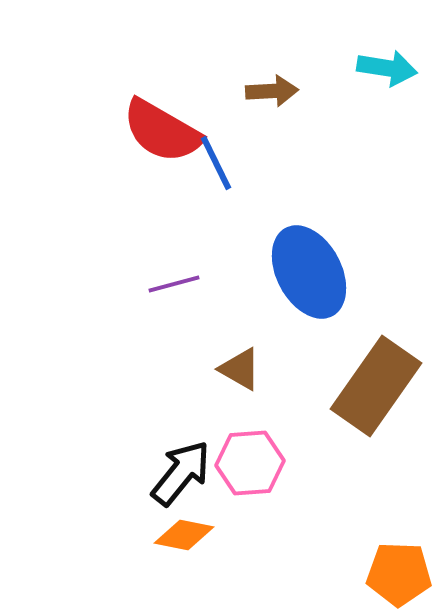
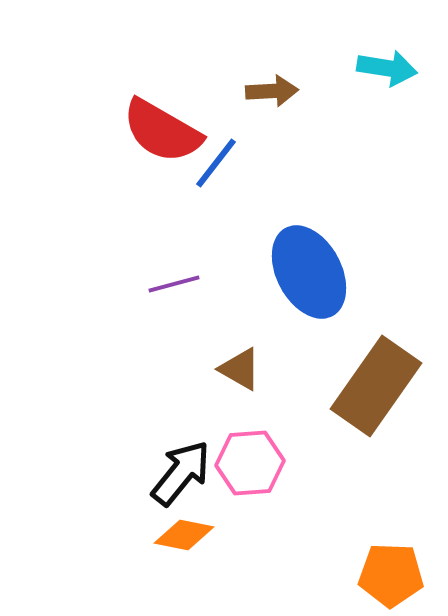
blue line: rotated 64 degrees clockwise
orange pentagon: moved 8 px left, 1 px down
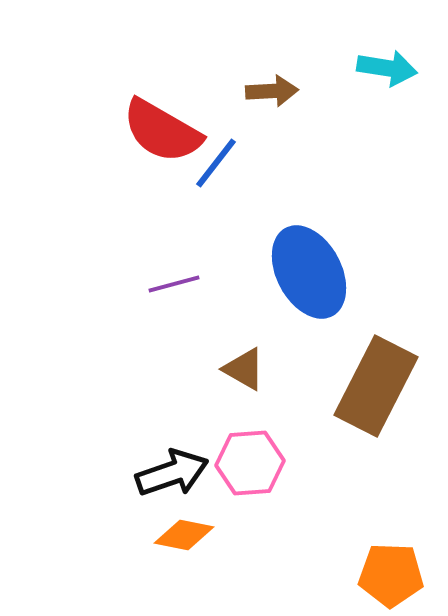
brown triangle: moved 4 px right
brown rectangle: rotated 8 degrees counterclockwise
black arrow: moved 9 px left; rotated 32 degrees clockwise
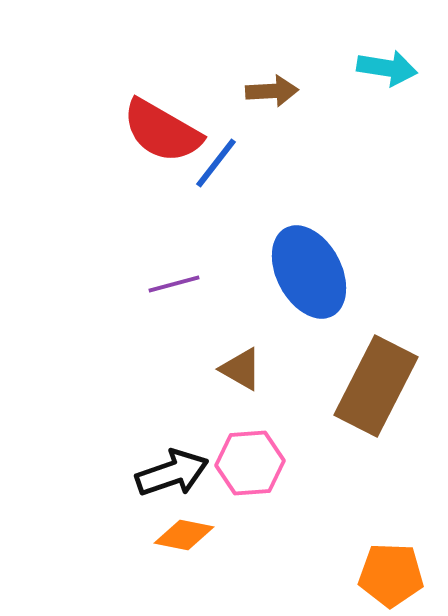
brown triangle: moved 3 px left
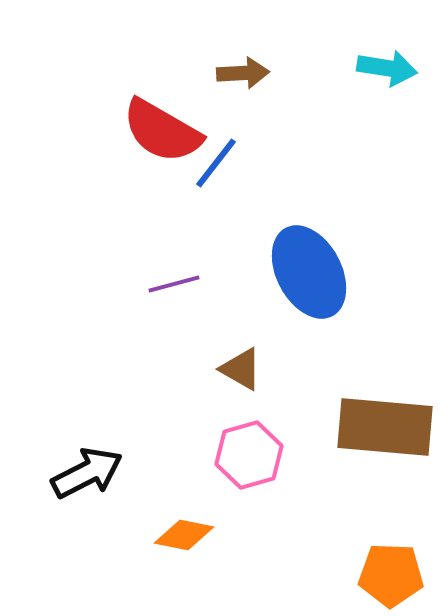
brown arrow: moved 29 px left, 18 px up
brown rectangle: moved 9 px right, 41 px down; rotated 68 degrees clockwise
pink hexagon: moved 1 px left, 8 px up; rotated 12 degrees counterclockwise
black arrow: moved 85 px left; rotated 8 degrees counterclockwise
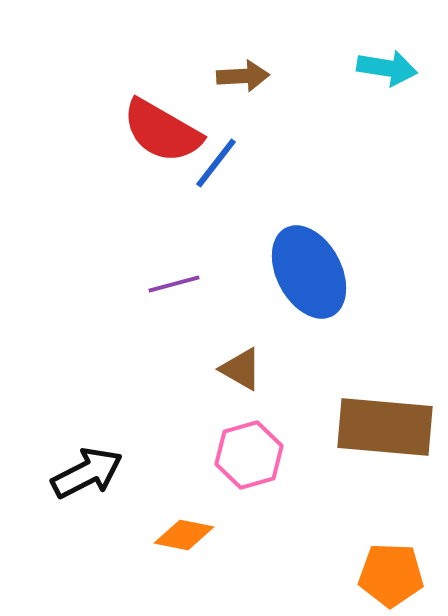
brown arrow: moved 3 px down
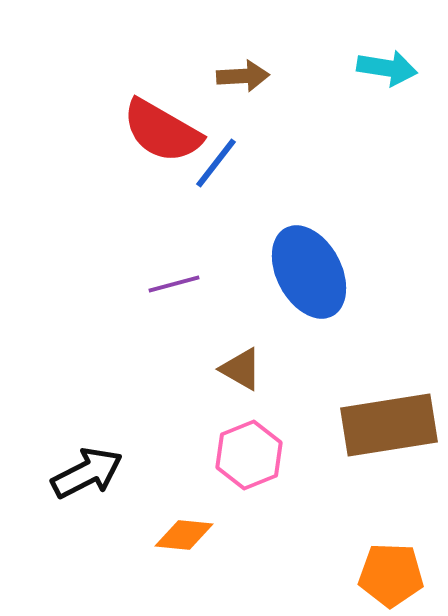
brown rectangle: moved 4 px right, 2 px up; rotated 14 degrees counterclockwise
pink hexagon: rotated 6 degrees counterclockwise
orange diamond: rotated 6 degrees counterclockwise
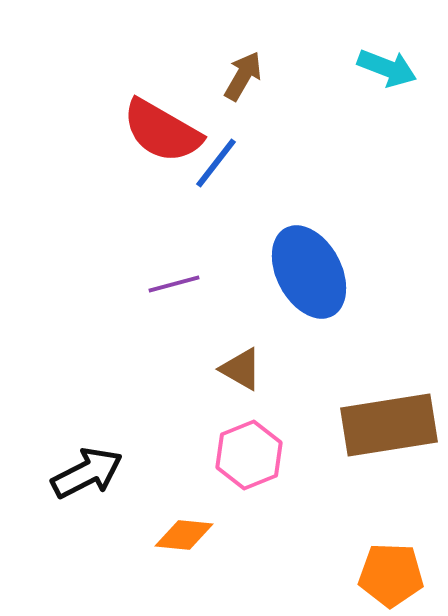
cyan arrow: rotated 12 degrees clockwise
brown arrow: rotated 57 degrees counterclockwise
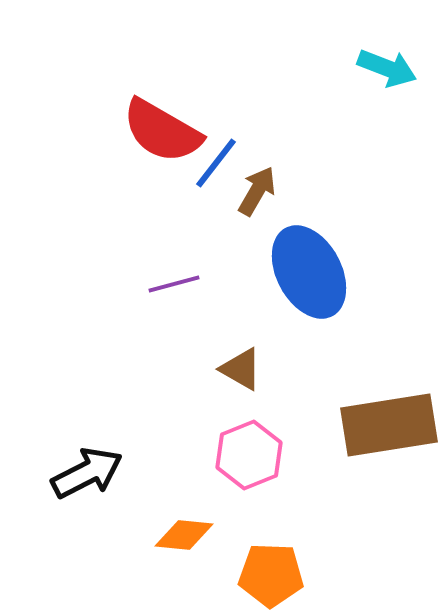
brown arrow: moved 14 px right, 115 px down
orange pentagon: moved 120 px left
